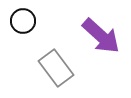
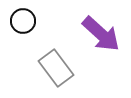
purple arrow: moved 2 px up
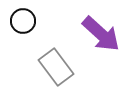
gray rectangle: moved 1 px up
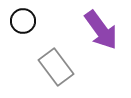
purple arrow: moved 4 px up; rotated 12 degrees clockwise
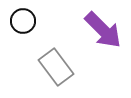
purple arrow: moved 2 px right; rotated 9 degrees counterclockwise
